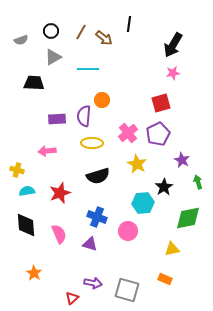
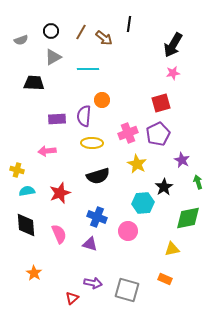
pink cross: rotated 18 degrees clockwise
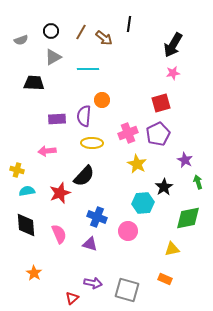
purple star: moved 3 px right
black semicircle: moved 14 px left; rotated 30 degrees counterclockwise
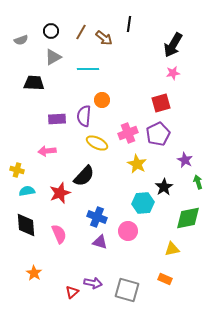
yellow ellipse: moved 5 px right; rotated 25 degrees clockwise
purple triangle: moved 10 px right, 2 px up
red triangle: moved 6 px up
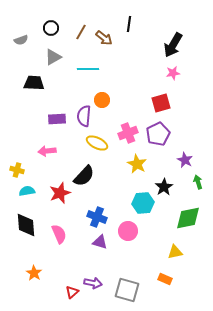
black circle: moved 3 px up
yellow triangle: moved 3 px right, 3 px down
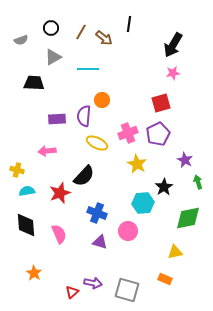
blue cross: moved 4 px up
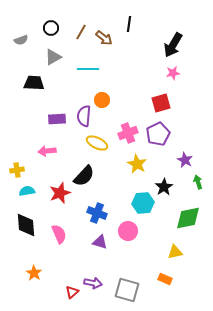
yellow cross: rotated 24 degrees counterclockwise
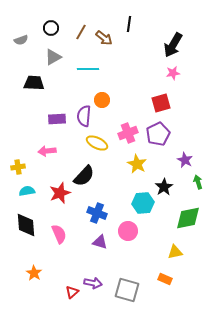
yellow cross: moved 1 px right, 3 px up
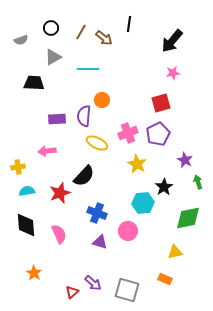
black arrow: moved 1 px left, 4 px up; rotated 10 degrees clockwise
purple arrow: rotated 30 degrees clockwise
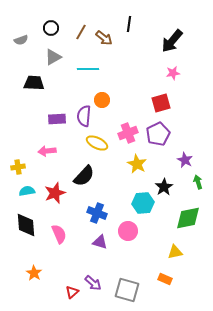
red star: moved 5 px left
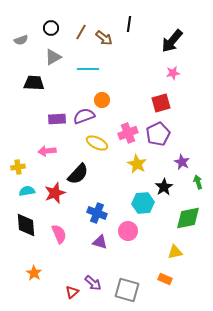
purple semicircle: rotated 65 degrees clockwise
purple star: moved 3 px left, 2 px down
black semicircle: moved 6 px left, 2 px up
